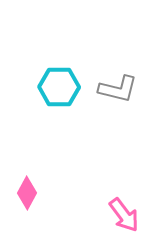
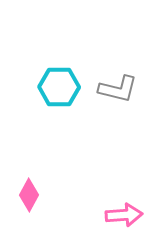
pink diamond: moved 2 px right, 2 px down
pink arrow: rotated 57 degrees counterclockwise
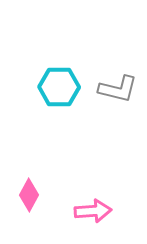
pink arrow: moved 31 px left, 4 px up
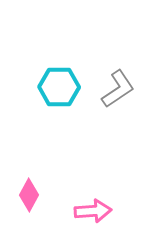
gray L-shape: rotated 48 degrees counterclockwise
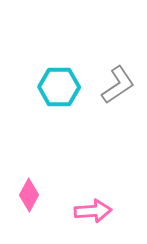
gray L-shape: moved 4 px up
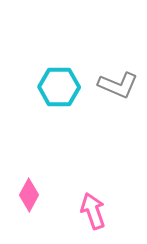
gray L-shape: rotated 57 degrees clockwise
pink arrow: rotated 105 degrees counterclockwise
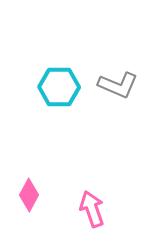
pink arrow: moved 1 px left, 2 px up
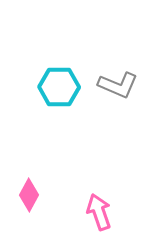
pink arrow: moved 7 px right, 3 px down
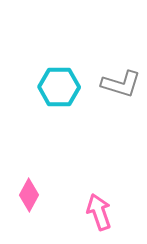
gray L-shape: moved 3 px right, 1 px up; rotated 6 degrees counterclockwise
